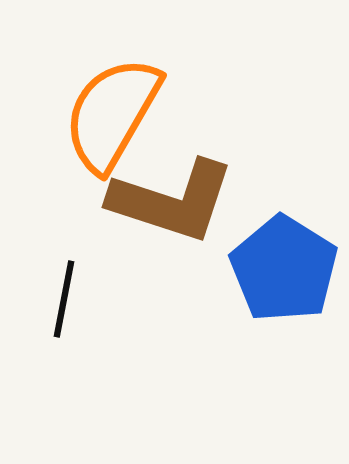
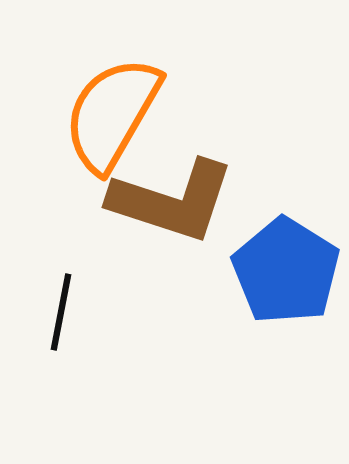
blue pentagon: moved 2 px right, 2 px down
black line: moved 3 px left, 13 px down
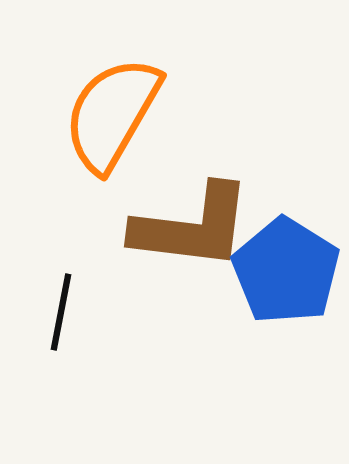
brown L-shape: moved 20 px right, 26 px down; rotated 11 degrees counterclockwise
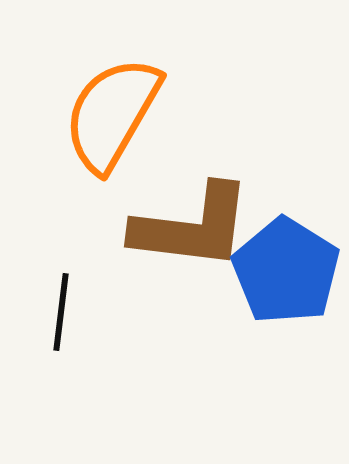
black line: rotated 4 degrees counterclockwise
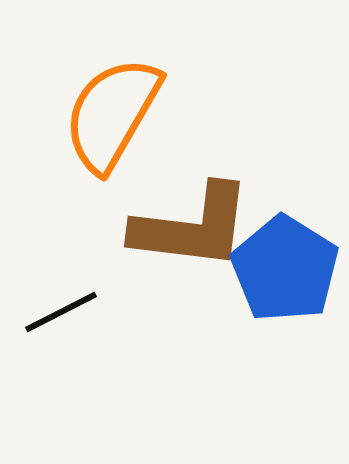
blue pentagon: moved 1 px left, 2 px up
black line: rotated 56 degrees clockwise
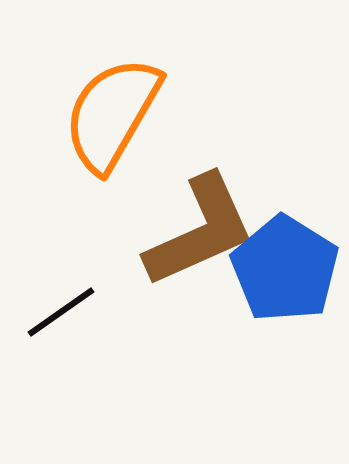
brown L-shape: moved 8 px right, 4 px down; rotated 31 degrees counterclockwise
black line: rotated 8 degrees counterclockwise
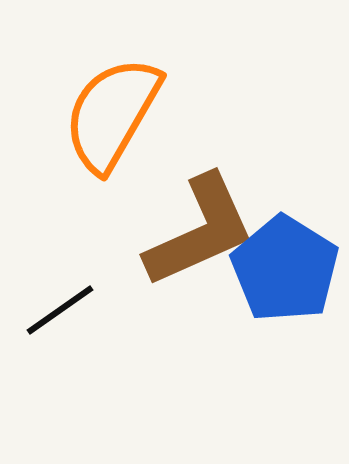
black line: moved 1 px left, 2 px up
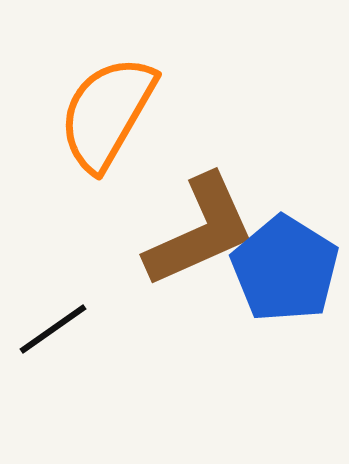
orange semicircle: moved 5 px left, 1 px up
black line: moved 7 px left, 19 px down
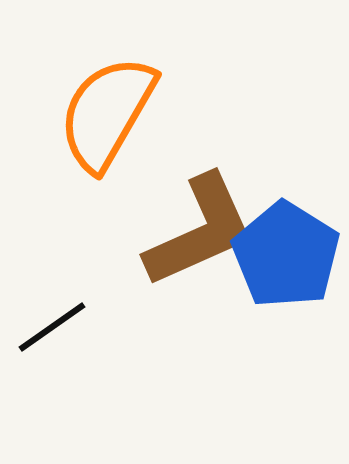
blue pentagon: moved 1 px right, 14 px up
black line: moved 1 px left, 2 px up
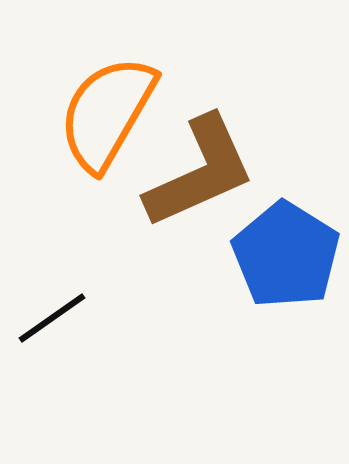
brown L-shape: moved 59 px up
black line: moved 9 px up
